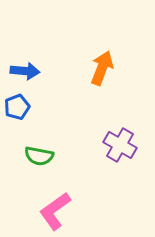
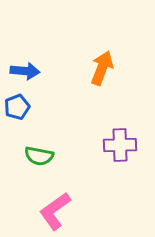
purple cross: rotated 32 degrees counterclockwise
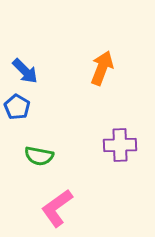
blue arrow: rotated 40 degrees clockwise
blue pentagon: rotated 20 degrees counterclockwise
pink L-shape: moved 2 px right, 3 px up
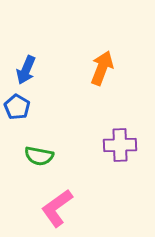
blue arrow: moved 1 px right, 1 px up; rotated 68 degrees clockwise
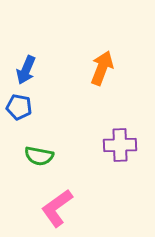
blue pentagon: moved 2 px right; rotated 20 degrees counterclockwise
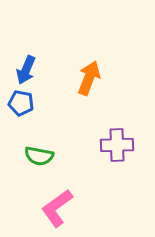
orange arrow: moved 13 px left, 10 px down
blue pentagon: moved 2 px right, 4 px up
purple cross: moved 3 px left
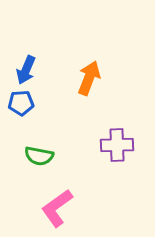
blue pentagon: rotated 15 degrees counterclockwise
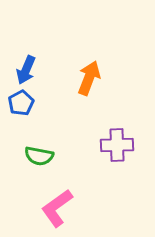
blue pentagon: rotated 25 degrees counterclockwise
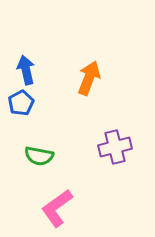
blue arrow: rotated 144 degrees clockwise
purple cross: moved 2 px left, 2 px down; rotated 12 degrees counterclockwise
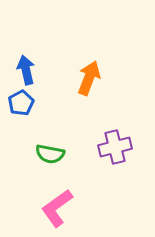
green semicircle: moved 11 px right, 2 px up
